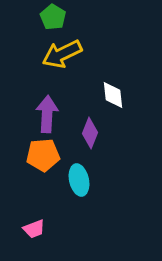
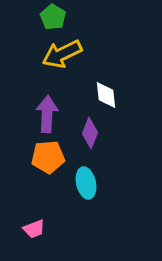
white diamond: moved 7 px left
orange pentagon: moved 5 px right, 2 px down
cyan ellipse: moved 7 px right, 3 px down
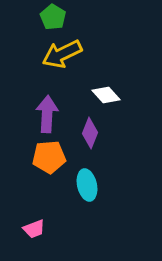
white diamond: rotated 36 degrees counterclockwise
orange pentagon: moved 1 px right
cyan ellipse: moved 1 px right, 2 px down
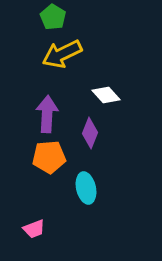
cyan ellipse: moved 1 px left, 3 px down
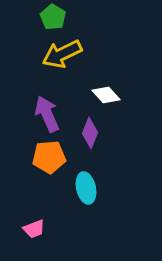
purple arrow: rotated 27 degrees counterclockwise
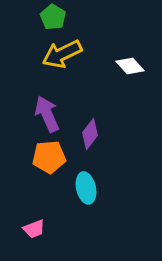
white diamond: moved 24 px right, 29 px up
purple diamond: moved 1 px down; rotated 16 degrees clockwise
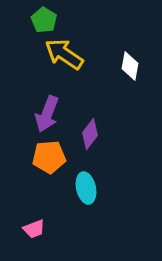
green pentagon: moved 9 px left, 3 px down
yellow arrow: moved 2 px right; rotated 60 degrees clockwise
white diamond: rotated 52 degrees clockwise
purple arrow: rotated 135 degrees counterclockwise
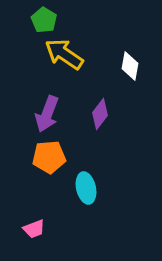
purple diamond: moved 10 px right, 20 px up
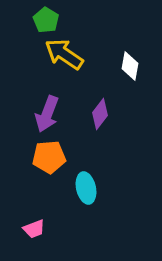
green pentagon: moved 2 px right
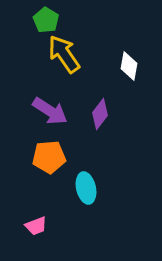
yellow arrow: rotated 21 degrees clockwise
white diamond: moved 1 px left
purple arrow: moved 3 px right, 3 px up; rotated 78 degrees counterclockwise
pink trapezoid: moved 2 px right, 3 px up
